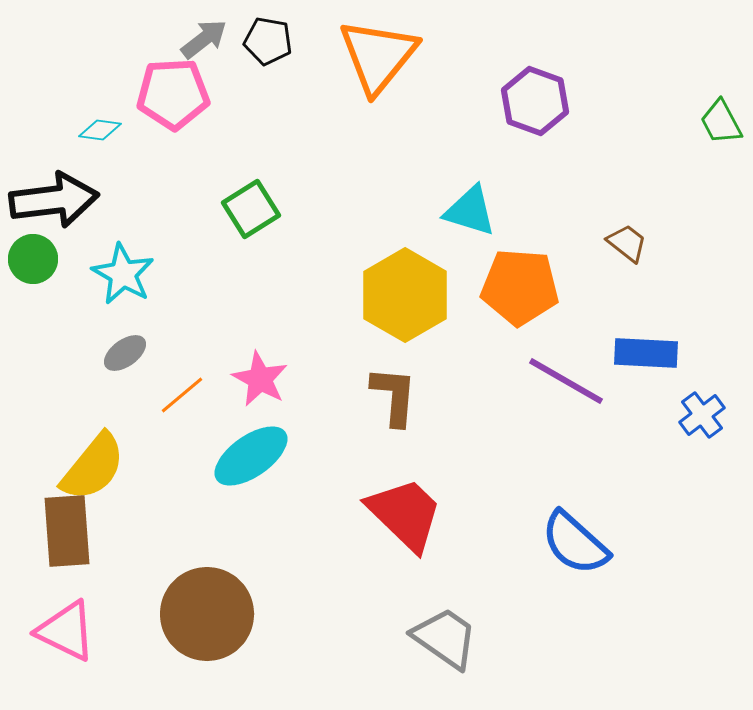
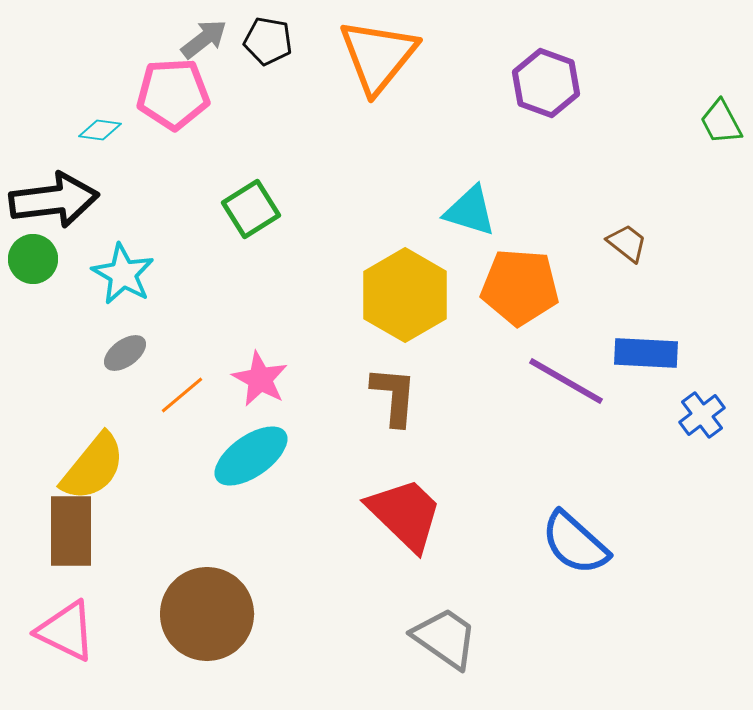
purple hexagon: moved 11 px right, 18 px up
brown rectangle: moved 4 px right; rotated 4 degrees clockwise
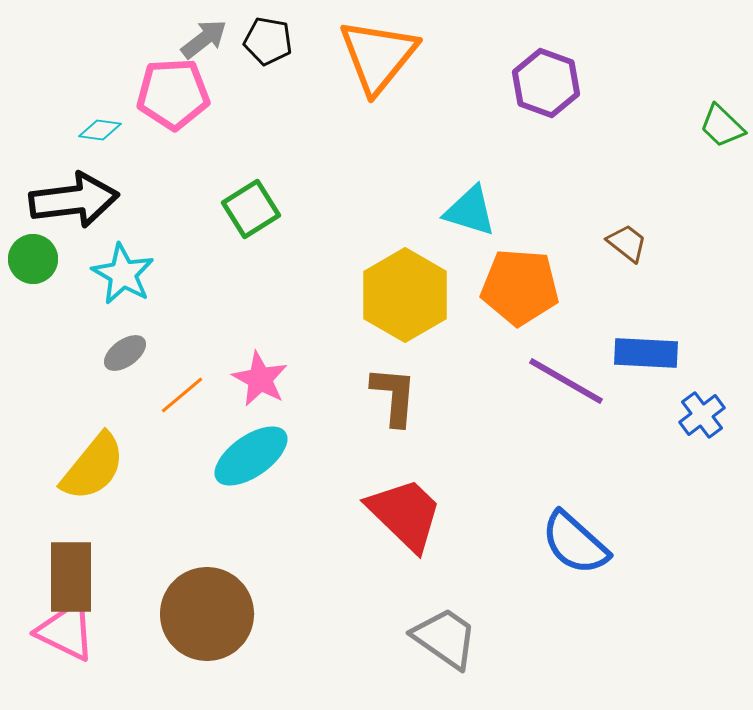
green trapezoid: moved 1 px right, 4 px down; rotated 18 degrees counterclockwise
black arrow: moved 20 px right
brown rectangle: moved 46 px down
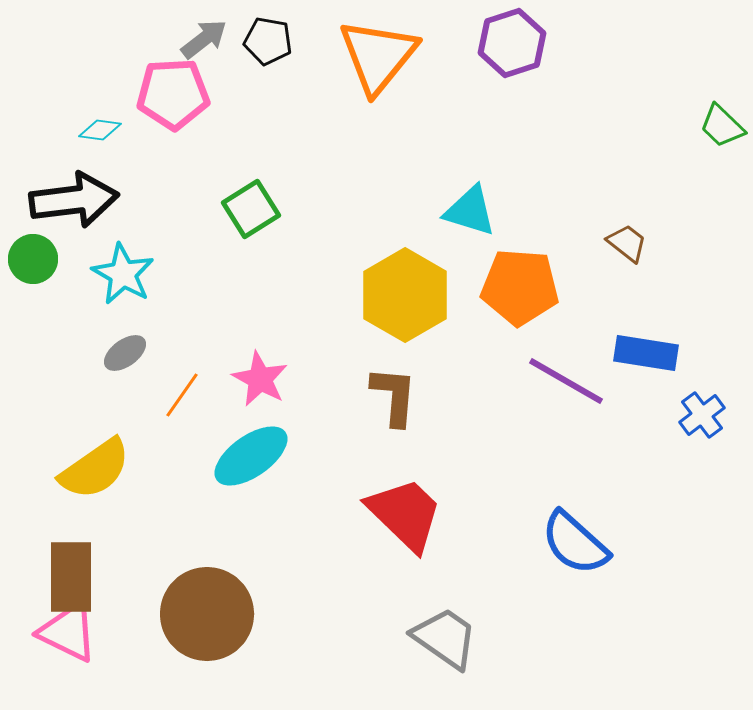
purple hexagon: moved 34 px left, 40 px up; rotated 22 degrees clockwise
blue rectangle: rotated 6 degrees clockwise
orange line: rotated 15 degrees counterclockwise
yellow semicircle: moved 2 px right, 2 px down; rotated 16 degrees clockwise
pink triangle: moved 2 px right, 1 px down
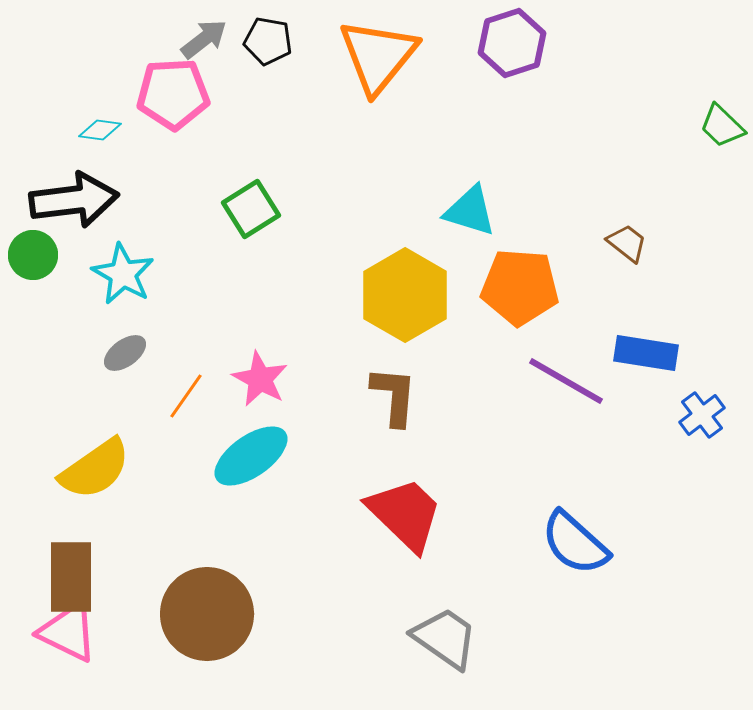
green circle: moved 4 px up
orange line: moved 4 px right, 1 px down
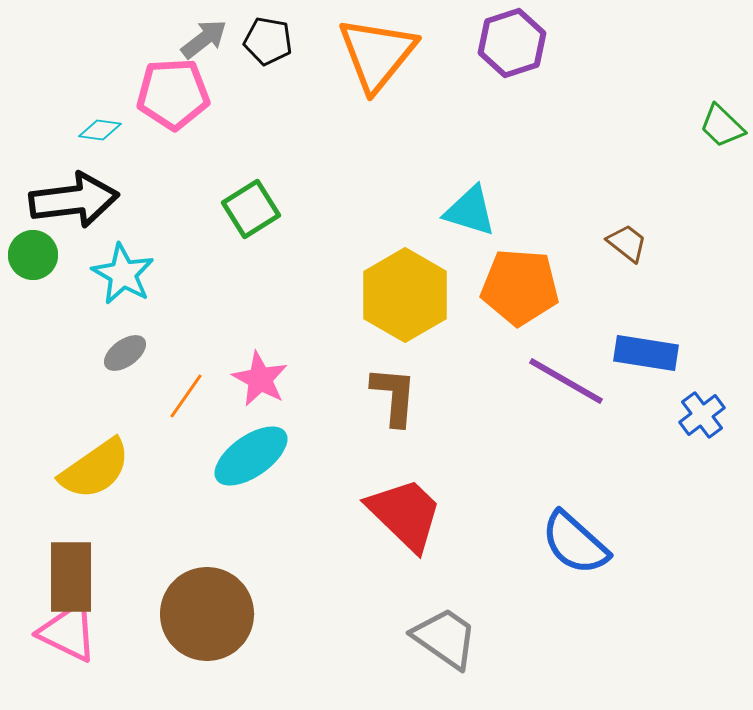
orange triangle: moved 1 px left, 2 px up
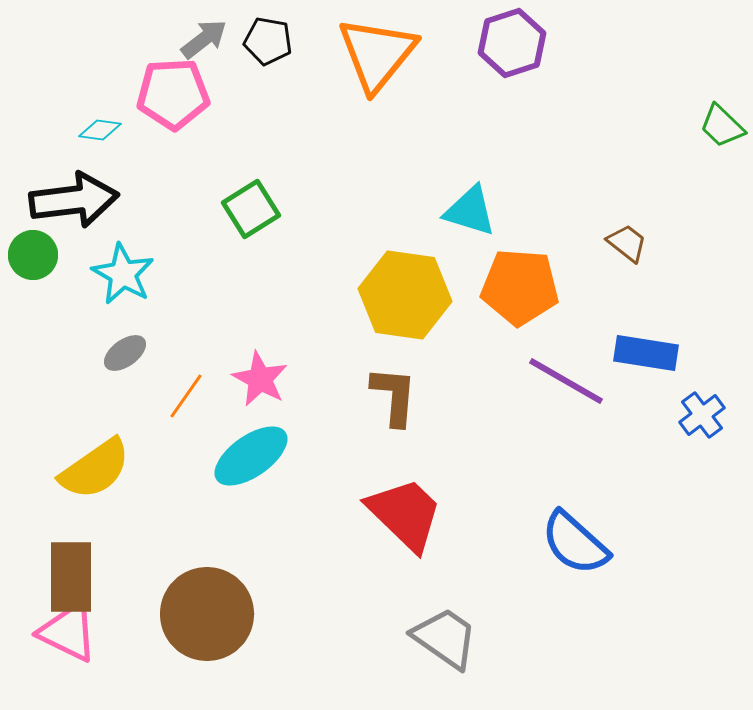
yellow hexagon: rotated 22 degrees counterclockwise
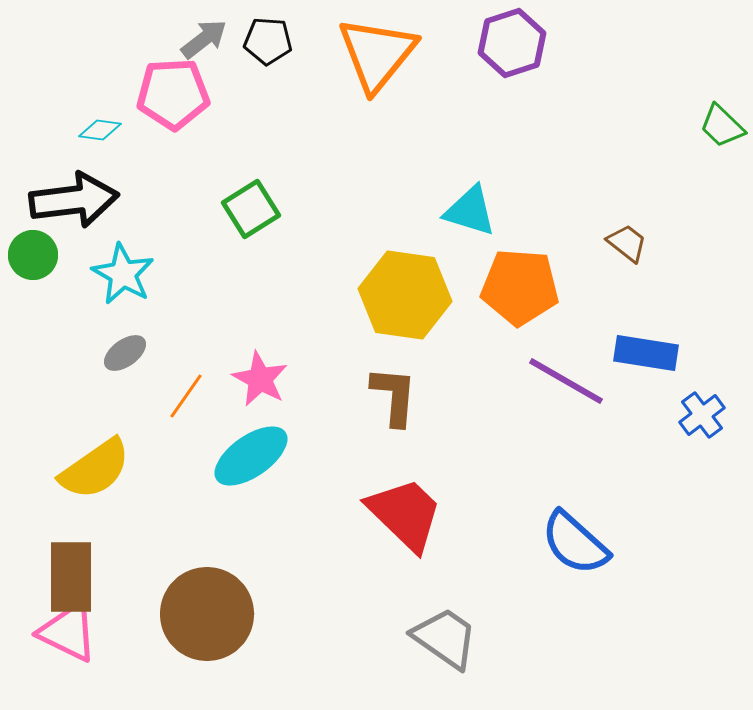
black pentagon: rotated 6 degrees counterclockwise
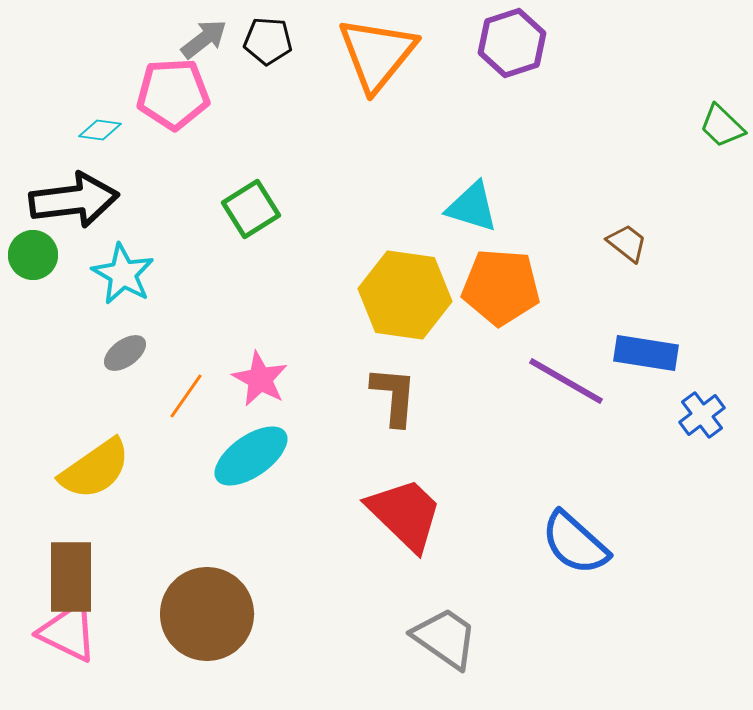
cyan triangle: moved 2 px right, 4 px up
orange pentagon: moved 19 px left
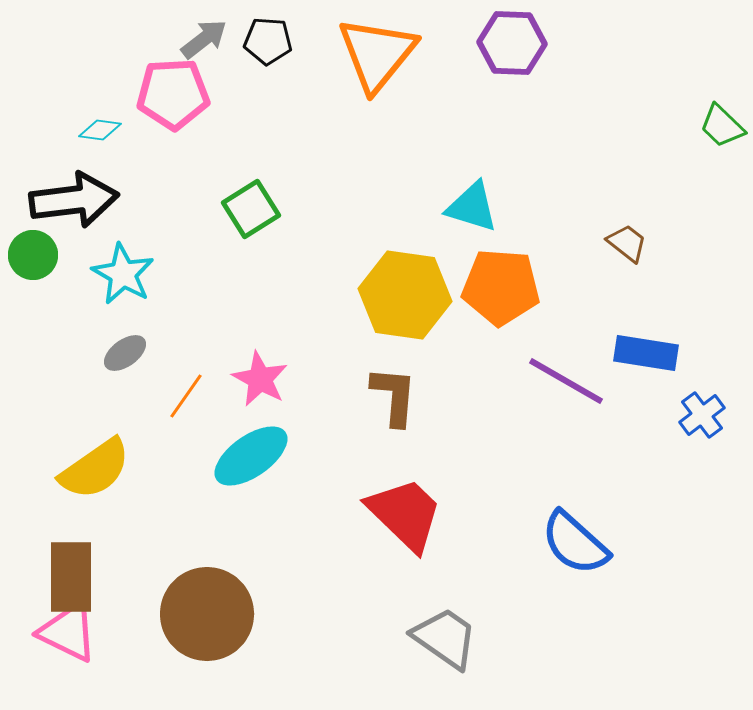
purple hexagon: rotated 20 degrees clockwise
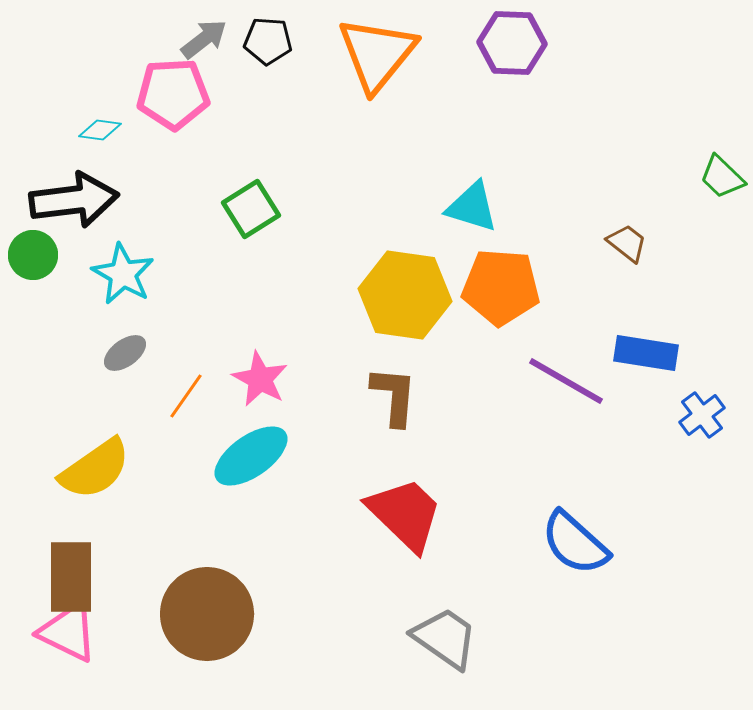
green trapezoid: moved 51 px down
